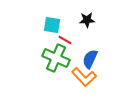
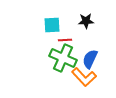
black star: moved 1 px left, 1 px down
cyan square: rotated 12 degrees counterclockwise
red line: rotated 32 degrees counterclockwise
green cross: moved 7 px right
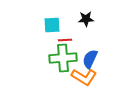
black star: moved 2 px up
green cross: rotated 28 degrees counterclockwise
orange L-shape: rotated 15 degrees counterclockwise
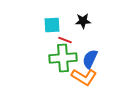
black star: moved 3 px left, 2 px down
red line: rotated 24 degrees clockwise
